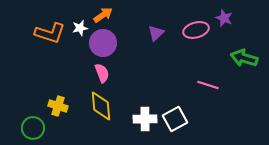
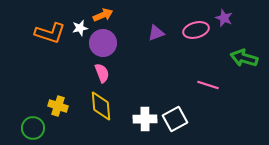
orange arrow: rotated 12 degrees clockwise
purple triangle: rotated 24 degrees clockwise
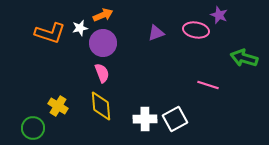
purple star: moved 5 px left, 3 px up
pink ellipse: rotated 25 degrees clockwise
yellow cross: rotated 12 degrees clockwise
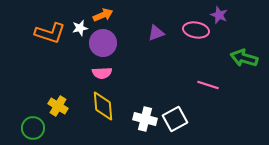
pink semicircle: rotated 108 degrees clockwise
yellow diamond: moved 2 px right
white cross: rotated 15 degrees clockwise
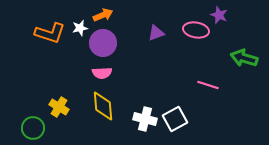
yellow cross: moved 1 px right, 1 px down
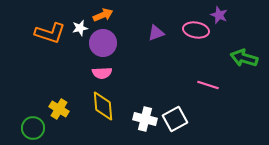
yellow cross: moved 2 px down
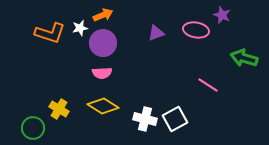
purple star: moved 3 px right
pink line: rotated 15 degrees clockwise
yellow diamond: rotated 52 degrees counterclockwise
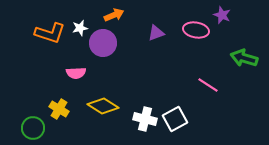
orange arrow: moved 11 px right
pink semicircle: moved 26 px left
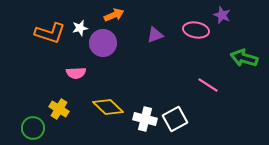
purple triangle: moved 1 px left, 2 px down
yellow diamond: moved 5 px right, 1 px down; rotated 12 degrees clockwise
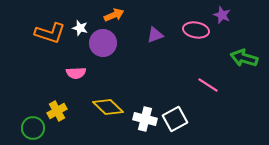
white star: rotated 28 degrees clockwise
yellow cross: moved 2 px left, 2 px down; rotated 30 degrees clockwise
